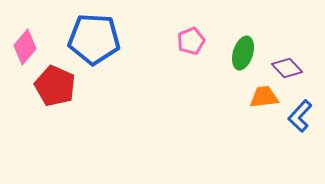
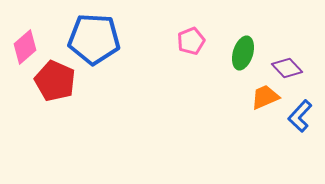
pink diamond: rotated 8 degrees clockwise
red pentagon: moved 5 px up
orange trapezoid: moved 1 px right; rotated 16 degrees counterclockwise
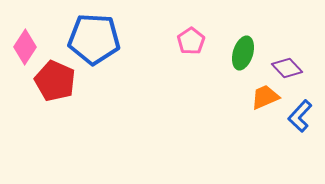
pink pentagon: rotated 12 degrees counterclockwise
pink diamond: rotated 16 degrees counterclockwise
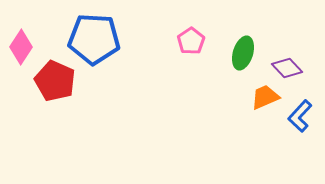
pink diamond: moved 4 px left
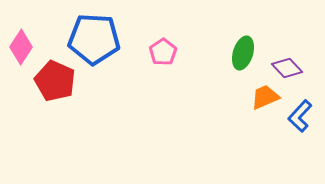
pink pentagon: moved 28 px left, 11 px down
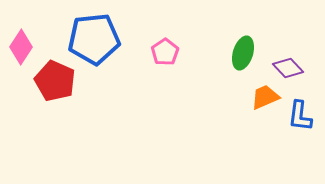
blue pentagon: rotated 9 degrees counterclockwise
pink pentagon: moved 2 px right
purple diamond: moved 1 px right
blue L-shape: rotated 36 degrees counterclockwise
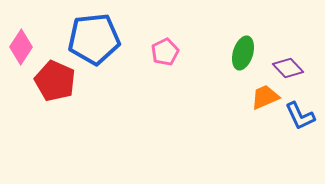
pink pentagon: rotated 8 degrees clockwise
blue L-shape: rotated 32 degrees counterclockwise
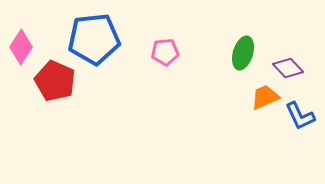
pink pentagon: rotated 20 degrees clockwise
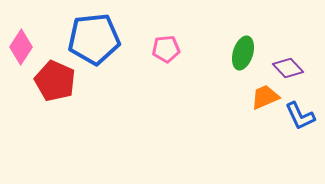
pink pentagon: moved 1 px right, 3 px up
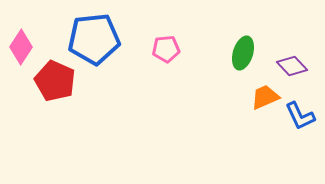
purple diamond: moved 4 px right, 2 px up
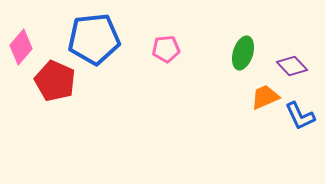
pink diamond: rotated 8 degrees clockwise
